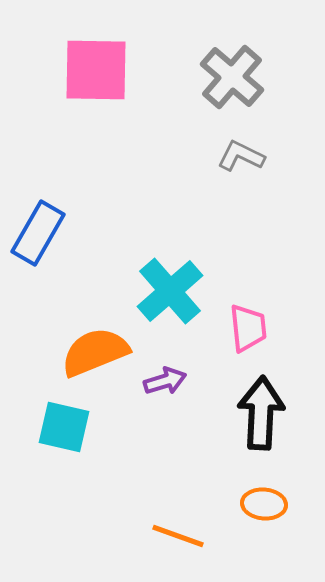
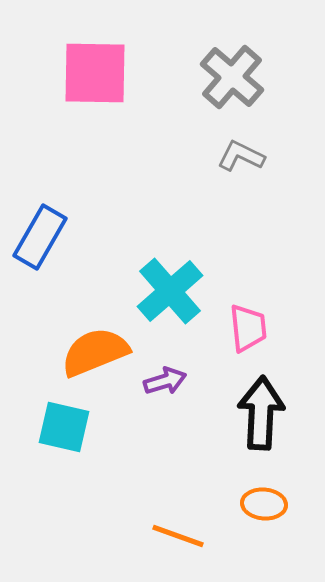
pink square: moved 1 px left, 3 px down
blue rectangle: moved 2 px right, 4 px down
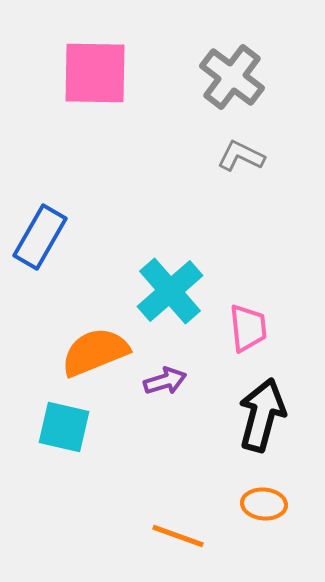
gray cross: rotated 4 degrees counterclockwise
black arrow: moved 1 px right, 2 px down; rotated 12 degrees clockwise
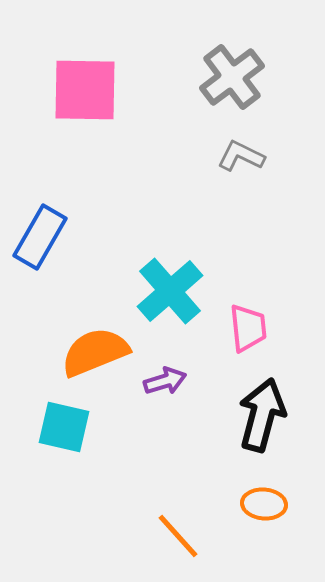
pink square: moved 10 px left, 17 px down
gray cross: rotated 16 degrees clockwise
orange line: rotated 28 degrees clockwise
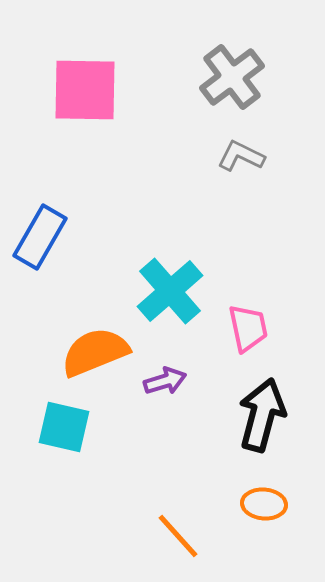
pink trapezoid: rotated 6 degrees counterclockwise
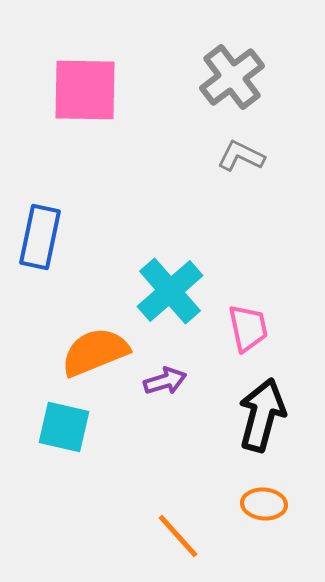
blue rectangle: rotated 18 degrees counterclockwise
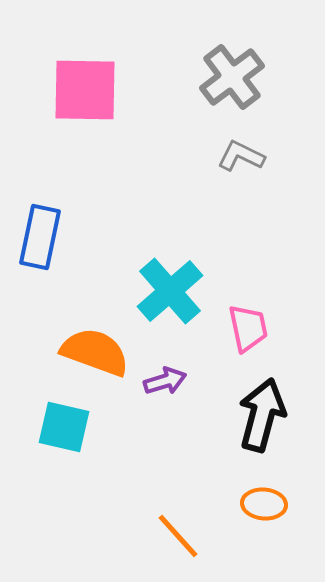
orange semicircle: rotated 42 degrees clockwise
